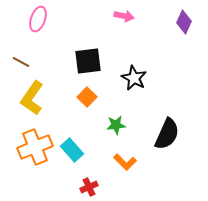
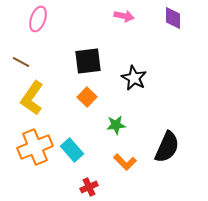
purple diamond: moved 11 px left, 4 px up; rotated 25 degrees counterclockwise
black semicircle: moved 13 px down
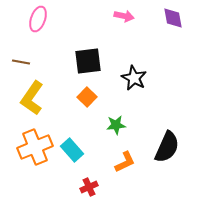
purple diamond: rotated 10 degrees counterclockwise
brown line: rotated 18 degrees counterclockwise
orange L-shape: rotated 70 degrees counterclockwise
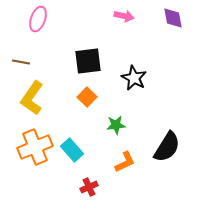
black semicircle: rotated 8 degrees clockwise
